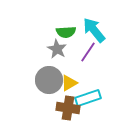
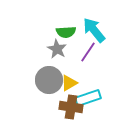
brown cross: moved 3 px right, 1 px up
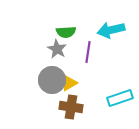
cyan arrow: moved 17 px right; rotated 64 degrees counterclockwise
purple line: rotated 25 degrees counterclockwise
gray circle: moved 3 px right
cyan rectangle: moved 32 px right
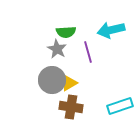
purple line: rotated 25 degrees counterclockwise
cyan rectangle: moved 8 px down
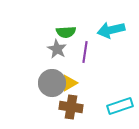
purple line: moved 3 px left; rotated 25 degrees clockwise
gray circle: moved 3 px down
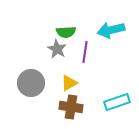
gray circle: moved 21 px left
cyan rectangle: moved 3 px left, 4 px up
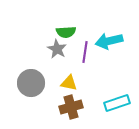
cyan arrow: moved 2 px left, 11 px down
yellow triangle: rotated 42 degrees clockwise
cyan rectangle: moved 1 px down
brown cross: rotated 25 degrees counterclockwise
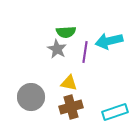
gray circle: moved 14 px down
cyan rectangle: moved 2 px left, 9 px down
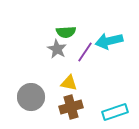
purple line: rotated 25 degrees clockwise
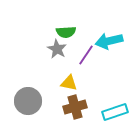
purple line: moved 1 px right, 3 px down
gray circle: moved 3 px left, 4 px down
brown cross: moved 4 px right
